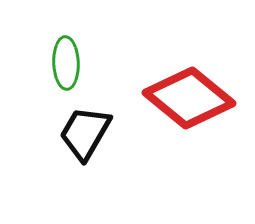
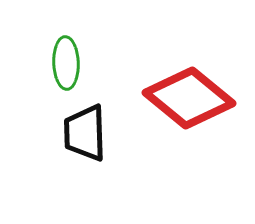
black trapezoid: rotated 32 degrees counterclockwise
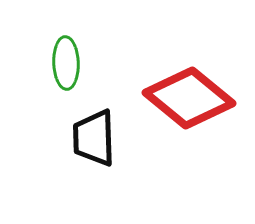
black trapezoid: moved 9 px right, 5 px down
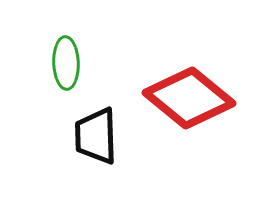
black trapezoid: moved 2 px right, 2 px up
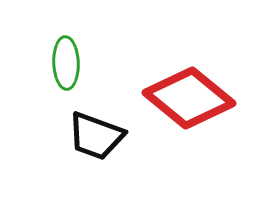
black trapezoid: rotated 68 degrees counterclockwise
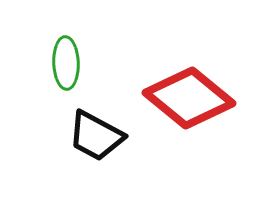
black trapezoid: rotated 8 degrees clockwise
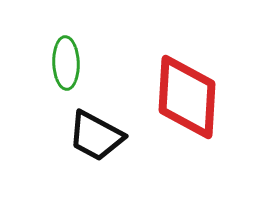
red diamond: moved 2 px left, 1 px up; rotated 54 degrees clockwise
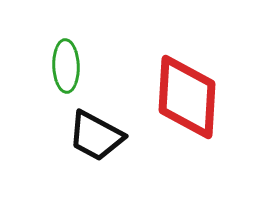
green ellipse: moved 3 px down
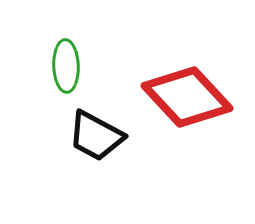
red diamond: rotated 46 degrees counterclockwise
